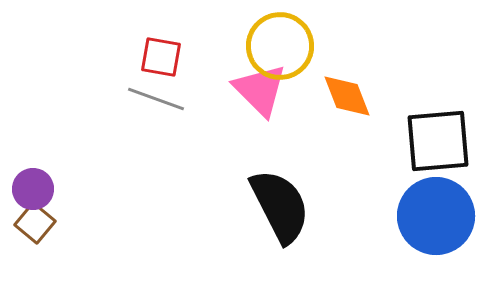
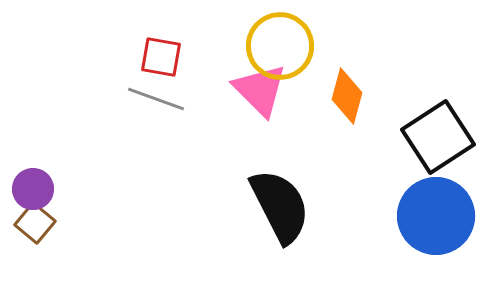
orange diamond: rotated 36 degrees clockwise
black square: moved 4 px up; rotated 28 degrees counterclockwise
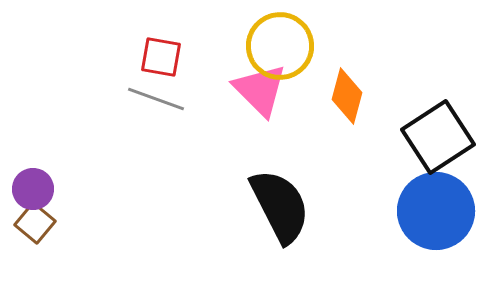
blue circle: moved 5 px up
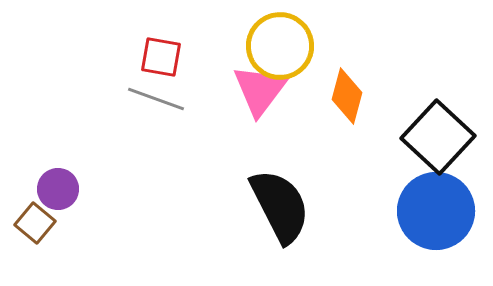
pink triangle: rotated 22 degrees clockwise
black square: rotated 14 degrees counterclockwise
purple circle: moved 25 px right
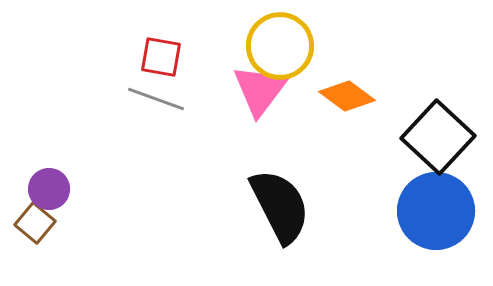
orange diamond: rotated 68 degrees counterclockwise
purple circle: moved 9 px left
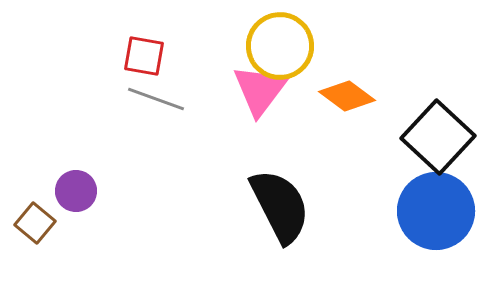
red square: moved 17 px left, 1 px up
purple circle: moved 27 px right, 2 px down
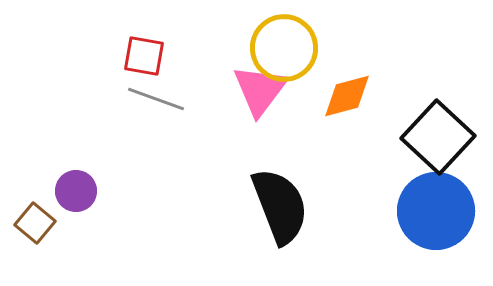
yellow circle: moved 4 px right, 2 px down
orange diamond: rotated 52 degrees counterclockwise
black semicircle: rotated 6 degrees clockwise
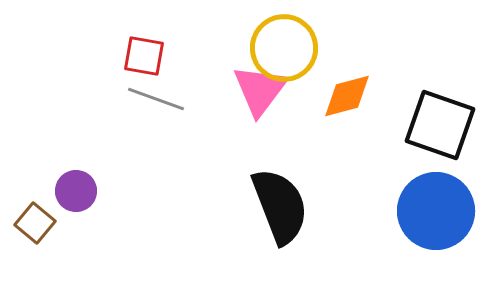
black square: moved 2 px right, 12 px up; rotated 24 degrees counterclockwise
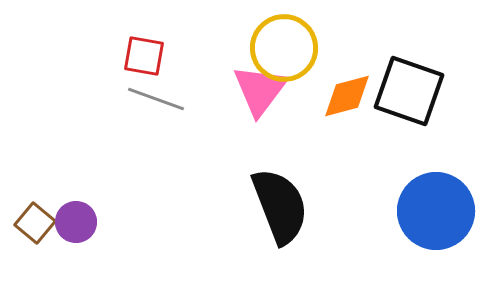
black square: moved 31 px left, 34 px up
purple circle: moved 31 px down
